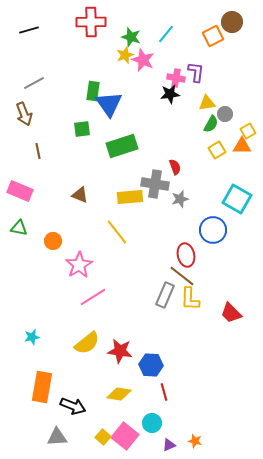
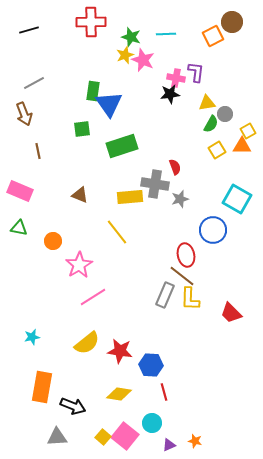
cyan line at (166, 34): rotated 48 degrees clockwise
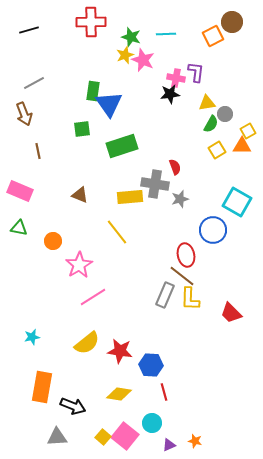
cyan square at (237, 199): moved 3 px down
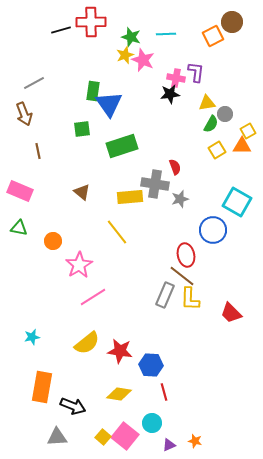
black line at (29, 30): moved 32 px right
brown triangle at (80, 195): moved 2 px right, 3 px up; rotated 18 degrees clockwise
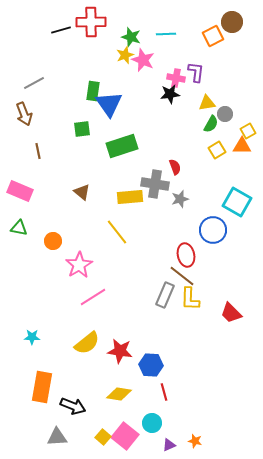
cyan star at (32, 337): rotated 14 degrees clockwise
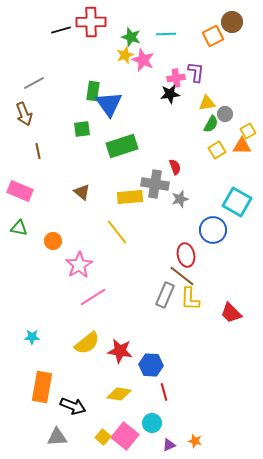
pink cross at (176, 78): rotated 18 degrees counterclockwise
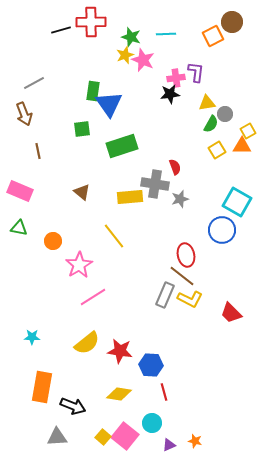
blue circle at (213, 230): moved 9 px right
yellow line at (117, 232): moved 3 px left, 4 px down
yellow L-shape at (190, 299): rotated 65 degrees counterclockwise
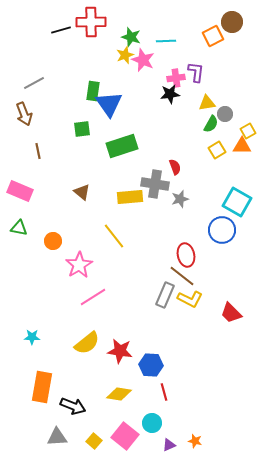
cyan line at (166, 34): moved 7 px down
yellow square at (103, 437): moved 9 px left, 4 px down
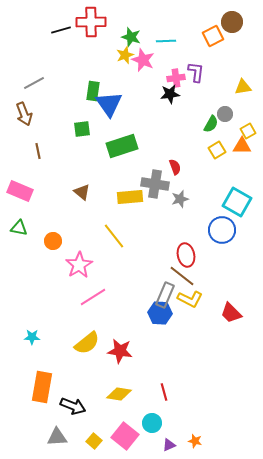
yellow triangle at (207, 103): moved 36 px right, 16 px up
blue hexagon at (151, 365): moved 9 px right, 52 px up
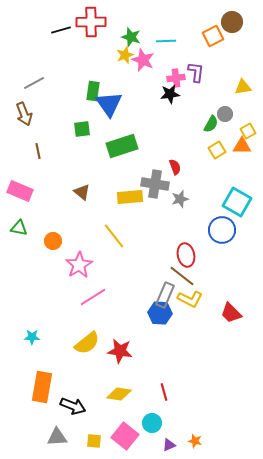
yellow square at (94, 441): rotated 35 degrees counterclockwise
